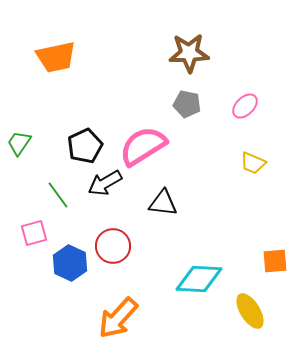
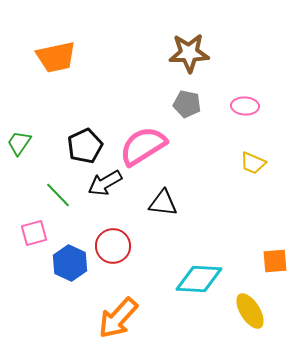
pink ellipse: rotated 48 degrees clockwise
green line: rotated 8 degrees counterclockwise
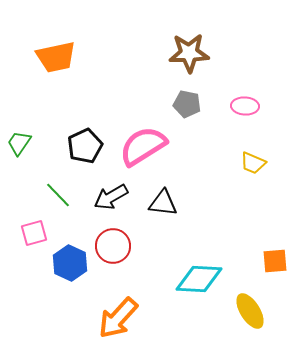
black arrow: moved 6 px right, 14 px down
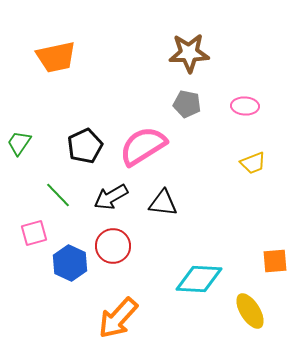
yellow trapezoid: rotated 44 degrees counterclockwise
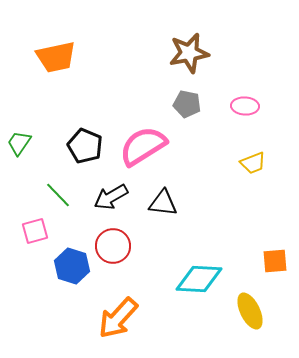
brown star: rotated 9 degrees counterclockwise
black pentagon: rotated 24 degrees counterclockwise
pink square: moved 1 px right, 2 px up
blue hexagon: moved 2 px right, 3 px down; rotated 8 degrees counterclockwise
yellow ellipse: rotated 6 degrees clockwise
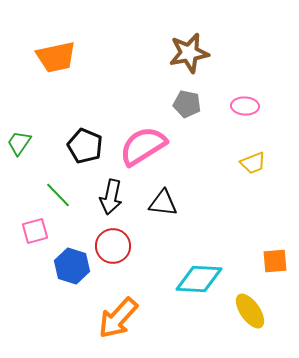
black arrow: rotated 48 degrees counterclockwise
yellow ellipse: rotated 9 degrees counterclockwise
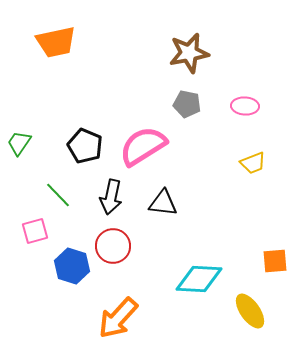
orange trapezoid: moved 15 px up
